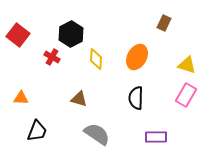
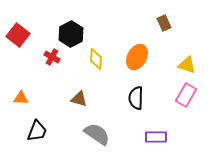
brown rectangle: rotated 49 degrees counterclockwise
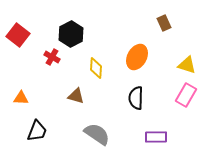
yellow diamond: moved 9 px down
brown triangle: moved 3 px left, 3 px up
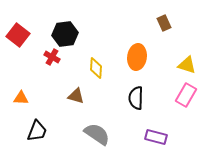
black hexagon: moved 6 px left; rotated 20 degrees clockwise
orange ellipse: rotated 20 degrees counterclockwise
purple rectangle: rotated 15 degrees clockwise
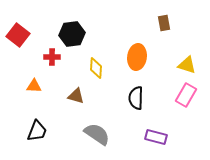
brown rectangle: rotated 14 degrees clockwise
black hexagon: moved 7 px right
red cross: rotated 28 degrees counterclockwise
orange triangle: moved 13 px right, 12 px up
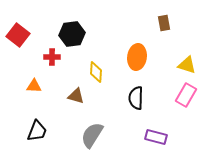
yellow diamond: moved 4 px down
gray semicircle: moved 5 px left, 1 px down; rotated 92 degrees counterclockwise
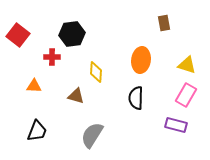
orange ellipse: moved 4 px right, 3 px down
purple rectangle: moved 20 px right, 12 px up
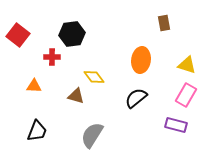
yellow diamond: moved 2 px left, 5 px down; rotated 40 degrees counterclockwise
black semicircle: rotated 50 degrees clockwise
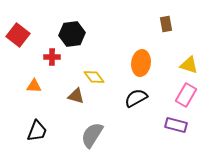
brown rectangle: moved 2 px right, 1 px down
orange ellipse: moved 3 px down
yellow triangle: moved 2 px right
black semicircle: rotated 10 degrees clockwise
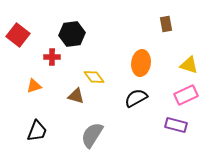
orange triangle: rotated 21 degrees counterclockwise
pink rectangle: rotated 35 degrees clockwise
